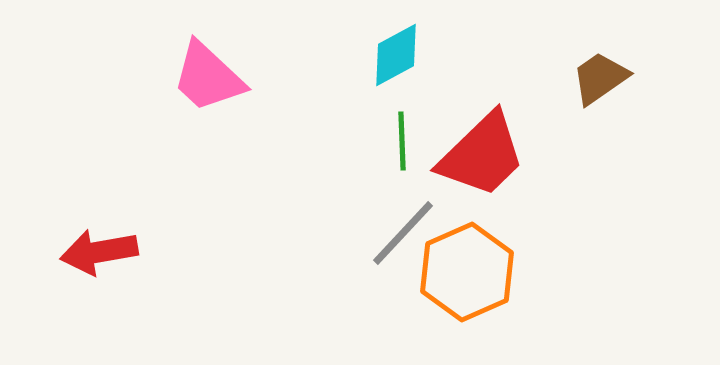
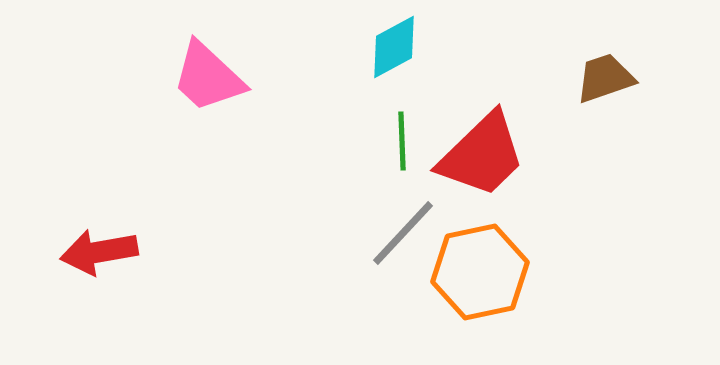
cyan diamond: moved 2 px left, 8 px up
brown trapezoid: moved 5 px right; rotated 16 degrees clockwise
orange hexagon: moved 13 px right; rotated 12 degrees clockwise
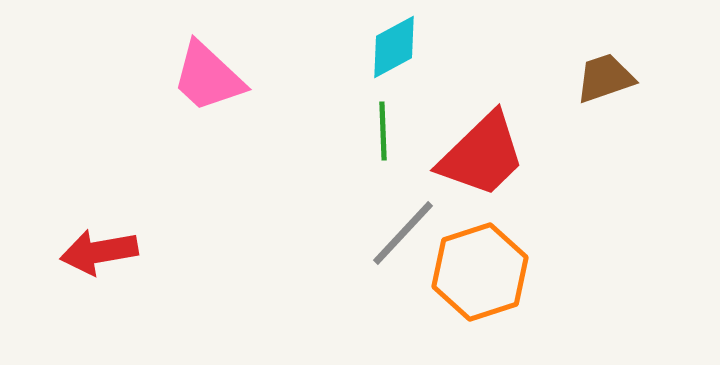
green line: moved 19 px left, 10 px up
orange hexagon: rotated 6 degrees counterclockwise
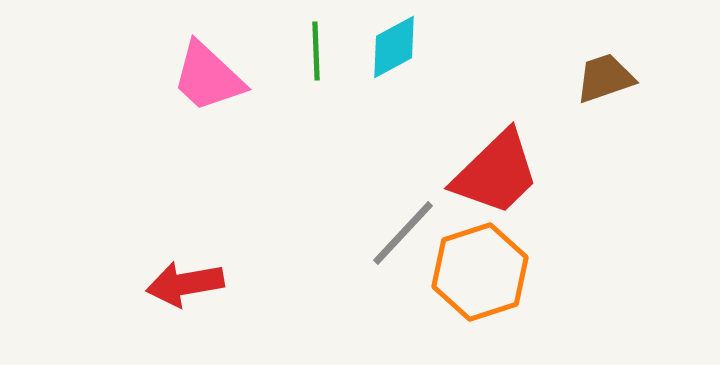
green line: moved 67 px left, 80 px up
red trapezoid: moved 14 px right, 18 px down
red arrow: moved 86 px right, 32 px down
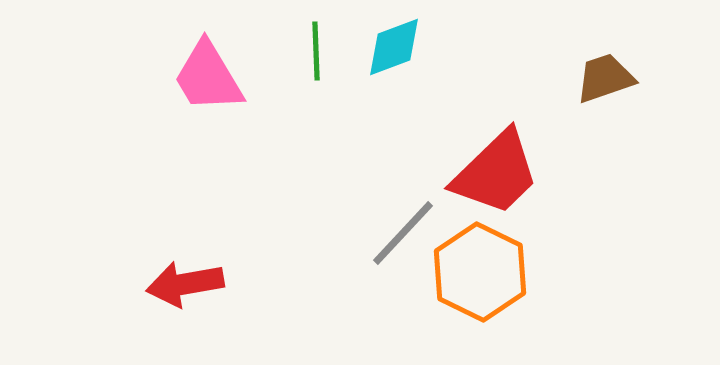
cyan diamond: rotated 8 degrees clockwise
pink trapezoid: rotated 16 degrees clockwise
orange hexagon: rotated 16 degrees counterclockwise
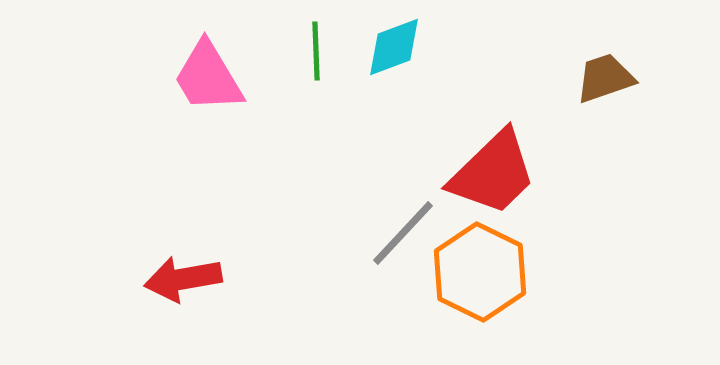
red trapezoid: moved 3 px left
red arrow: moved 2 px left, 5 px up
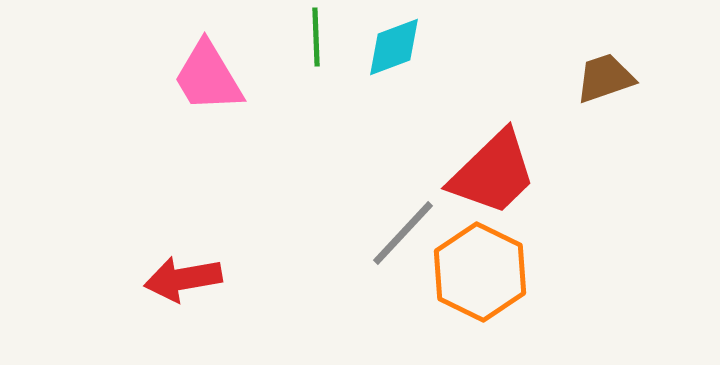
green line: moved 14 px up
